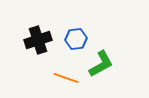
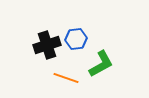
black cross: moved 9 px right, 5 px down
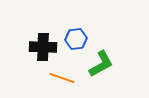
black cross: moved 4 px left, 2 px down; rotated 20 degrees clockwise
orange line: moved 4 px left
